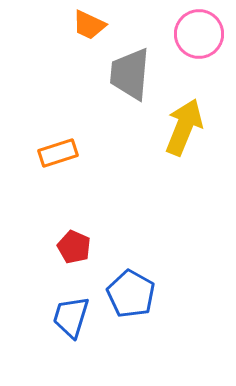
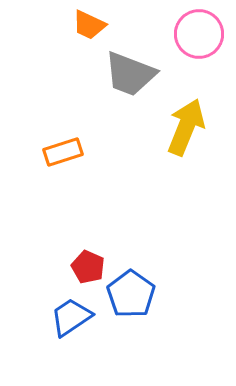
gray trapezoid: rotated 74 degrees counterclockwise
yellow arrow: moved 2 px right
orange rectangle: moved 5 px right, 1 px up
red pentagon: moved 14 px right, 20 px down
blue pentagon: rotated 6 degrees clockwise
blue trapezoid: rotated 39 degrees clockwise
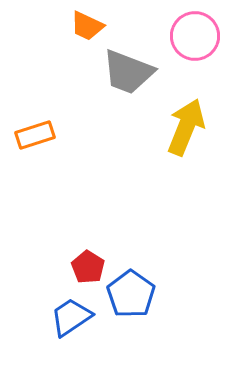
orange trapezoid: moved 2 px left, 1 px down
pink circle: moved 4 px left, 2 px down
gray trapezoid: moved 2 px left, 2 px up
orange rectangle: moved 28 px left, 17 px up
red pentagon: rotated 8 degrees clockwise
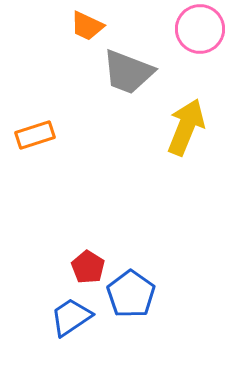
pink circle: moved 5 px right, 7 px up
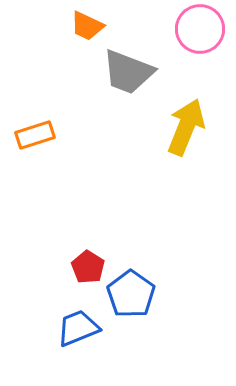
blue trapezoid: moved 7 px right, 11 px down; rotated 12 degrees clockwise
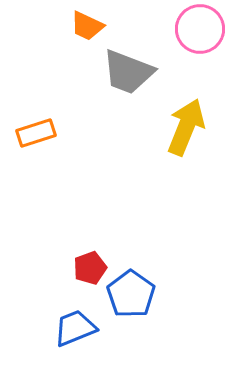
orange rectangle: moved 1 px right, 2 px up
red pentagon: moved 2 px right, 1 px down; rotated 20 degrees clockwise
blue trapezoid: moved 3 px left
